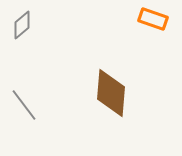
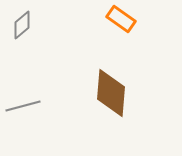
orange rectangle: moved 32 px left; rotated 16 degrees clockwise
gray line: moved 1 px left, 1 px down; rotated 68 degrees counterclockwise
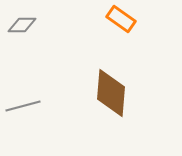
gray diamond: rotated 40 degrees clockwise
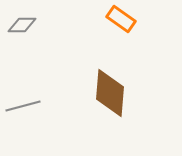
brown diamond: moved 1 px left
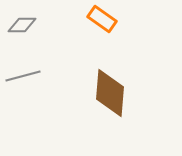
orange rectangle: moved 19 px left
gray line: moved 30 px up
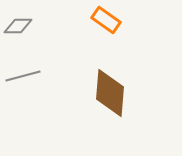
orange rectangle: moved 4 px right, 1 px down
gray diamond: moved 4 px left, 1 px down
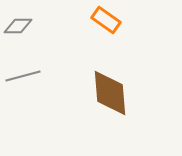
brown diamond: rotated 9 degrees counterclockwise
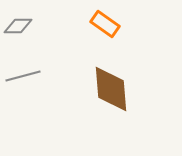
orange rectangle: moved 1 px left, 4 px down
brown diamond: moved 1 px right, 4 px up
